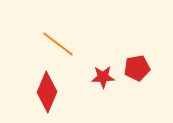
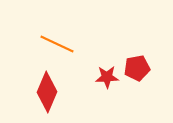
orange line: moved 1 px left; rotated 12 degrees counterclockwise
red star: moved 4 px right
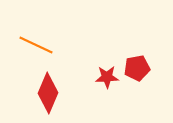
orange line: moved 21 px left, 1 px down
red diamond: moved 1 px right, 1 px down
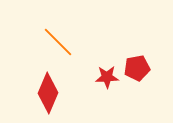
orange line: moved 22 px right, 3 px up; rotated 20 degrees clockwise
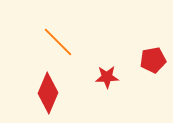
red pentagon: moved 16 px right, 8 px up
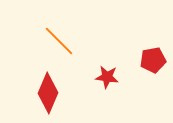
orange line: moved 1 px right, 1 px up
red star: rotated 10 degrees clockwise
